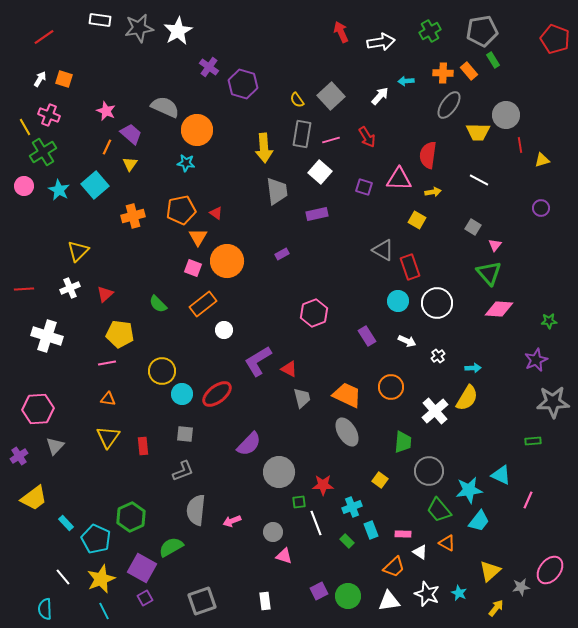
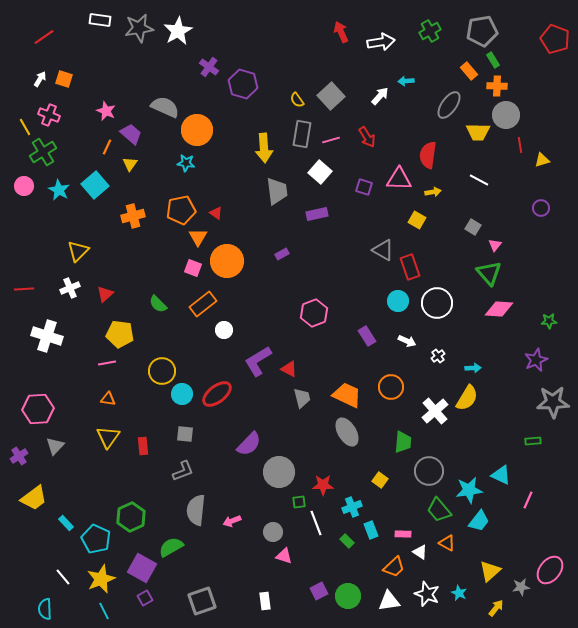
orange cross at (443, 73): moved 54 px right, 13 px down
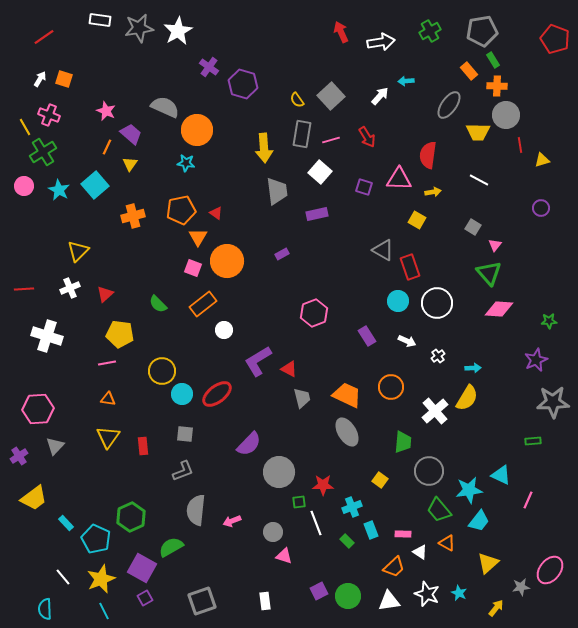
yellow triangle at (490, 571): moved 2 px left, 8 px up
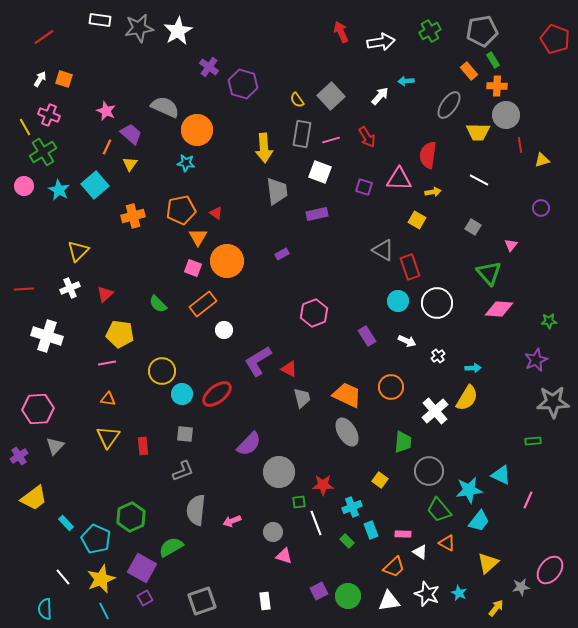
white square at (320, 172): rotated 20 degrees counterclockwise
pink triangle at (495, 245): moved 16 px right
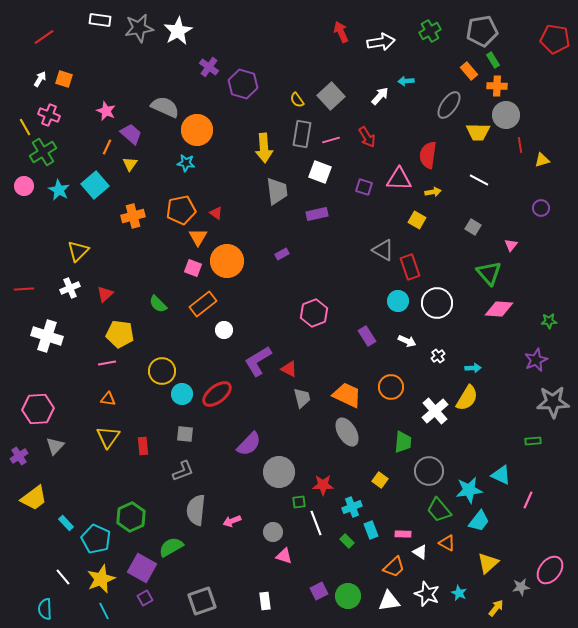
red pentagon at (555, 39): rotated 12 degrees counterclockwise
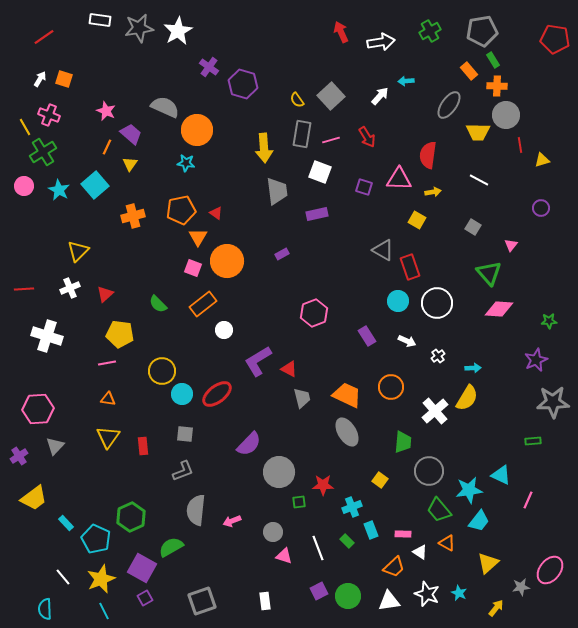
white line at (316, 523): moved 2 px right, 25 px down
